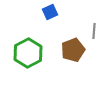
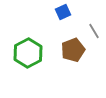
blue square: moved 13 px right
gray line: rotated 35 degrees counterclockwise
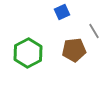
blue square: moved 1 px left
brown pentagon: moved 1 px right; rotated 15 degrees clockwise
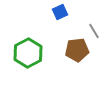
blue square: moved 2 px left
brown pentagon: moved 3 px right
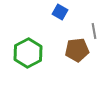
blue square: rotated 35 degrees counterclockwise
gray line: rotated 21 degrees clockwise
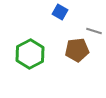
gray line: rotated 63 degrees counterclockwise
green hexagon: moved 2 px right, 1 px down
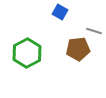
brown pentagon: moved 1 px right, 1 px up
green hexagon: moved 3 px left, 1 px up
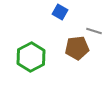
brown pentagon: moved 1 px left, 1 px up
green hexagon: moved 4 px right, 4 px down
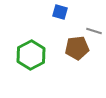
blue square: rotated 14 degrees counterclockwise
green hexagon: moved 2 px up
